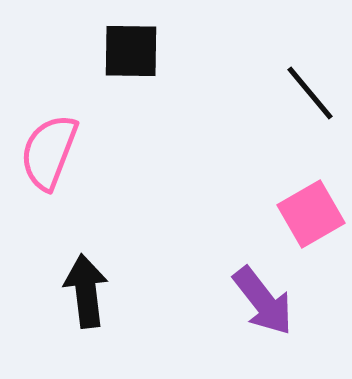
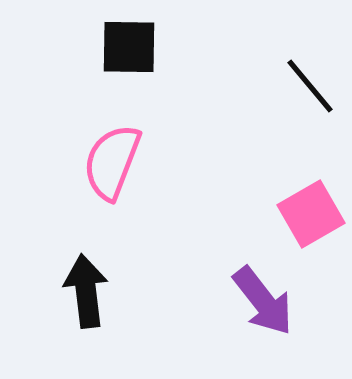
black square: moved 2 px left, 4 px up
black line: moved 7 px up
pink semicircle: moved 63 px right, 10 px down
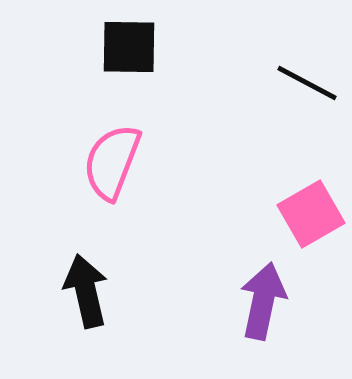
black line: moved 3 px left, 3 px up; rotated 22 degrees counterclockwise
black arrow: rotated 6 degrees counterclockwise
purple arrow: rotated 130 degrees counterclockwise
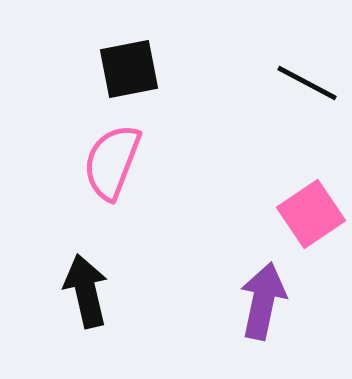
black square: moved 22 px down; rotated 12 degrees counterclockwise
pink square: rotated 4 degrees counterclockwise
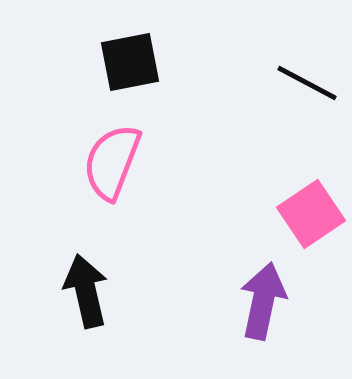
black square: moved 1 px right, 7 px up
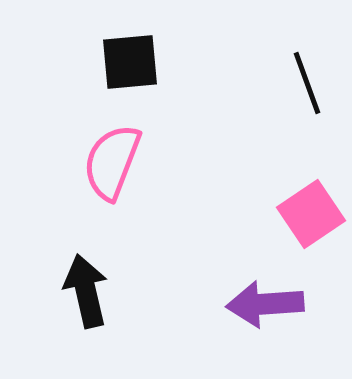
black square: rotated 6 degrees clockwise
black line: rotated 42 degrees clockwise
purple arrow: moved 2 px right, 3 px down; rotated 106 degrees counterclockwise
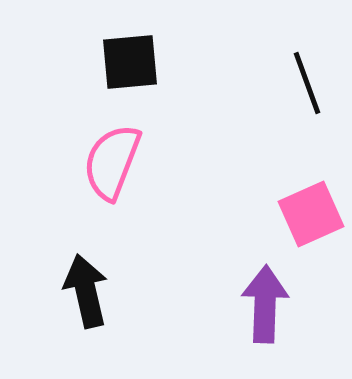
pink square: rotated 10 degrees clockwise
purple arrow: rotated 96 degrees clockwise
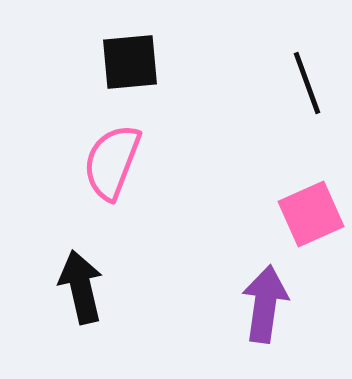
black arrow: moved 5 px left, 4 px up
purple arrow: rotated 6 degrees clockwise
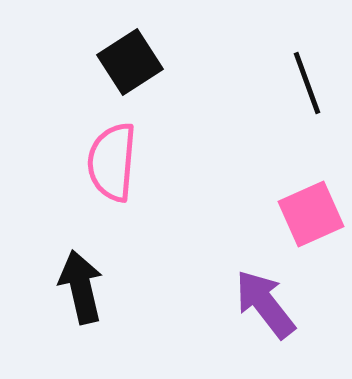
black square: rotated 28 degrees counterclockwise
pink semicircle: rotated 16 degrees counterclockwise
purple arrow: rotated 46 degrees counterclockwise
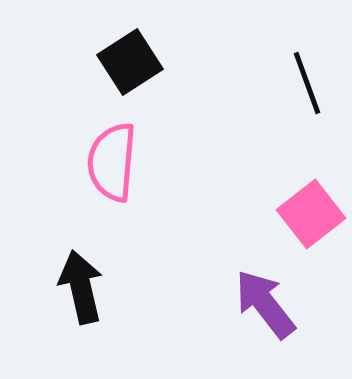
pink square: rotated 14 degrees counterclockwise
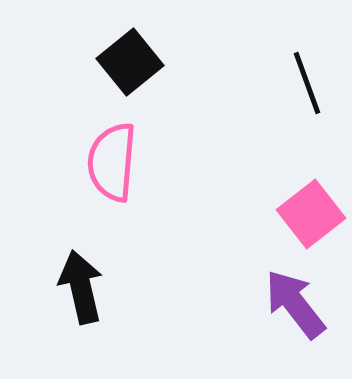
black square: rotated 6 degrees counterclockwise
purple arrow: moved 30 px right
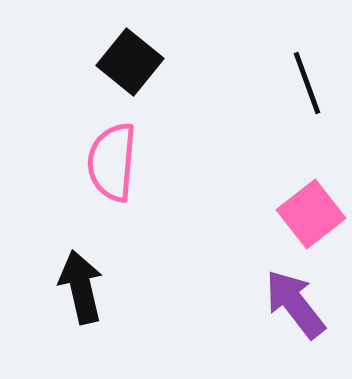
black square: rotated 12 degrees counterclockwise
